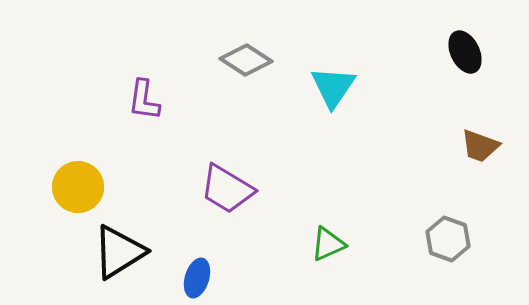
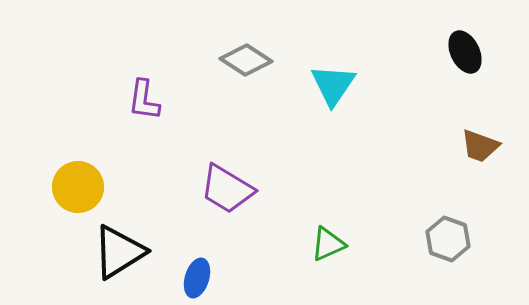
cyan triangle: moved 2 px up
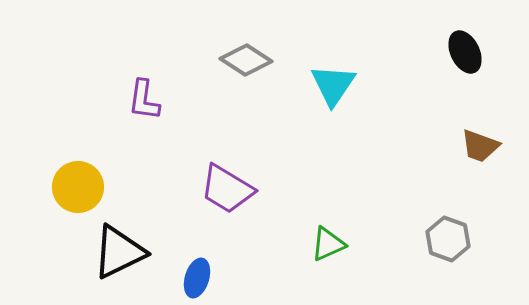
black triangle: rotated 6 degrees clockwise
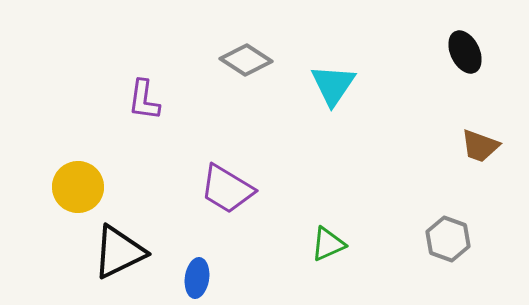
blue ellipse: rotated 9 degrees counterclockwise
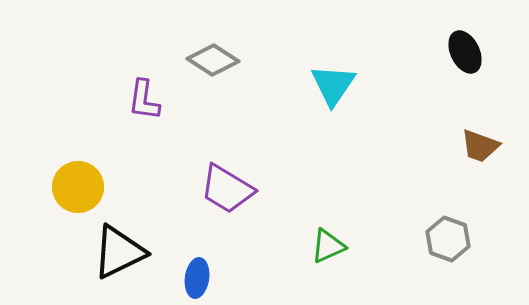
gray diamond: moved 33 px left
green triangle: moved 2 px down
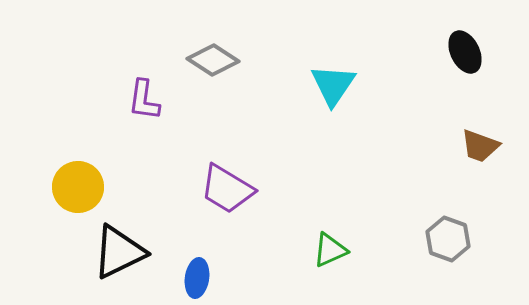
green triangle: moved 2 px right, 4 px down
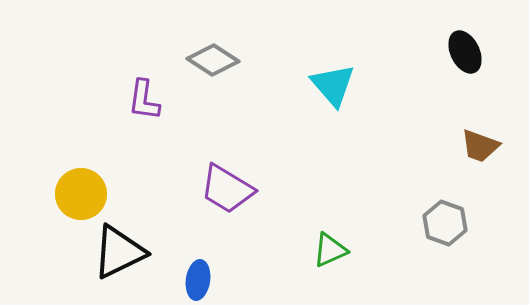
cyan triangle: rotated 15 degrees counterclockwise
yellow circle: moved 3 px right, 7 px down
gray hexagon: moved 3 px left, 16 px up
blue ellipse: moved 1 px right, 2 px down
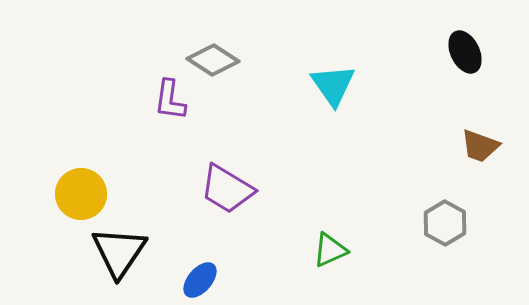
cyan triangle: rotated 6 degrees clockwise
purple L-shape: moved 26 px right
gray hexagon: rotated 9 degrees clockwise
black triangle: rotated 30 degrees counterclockwise
blue ellipse: moved 2 px right; rotated 33 degrees clockwise
